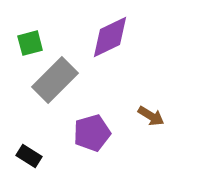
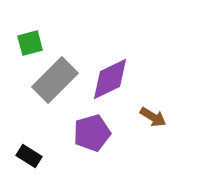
purple diamond: moved 42 px down
brown arrow: moved 2 px right, 1 px down
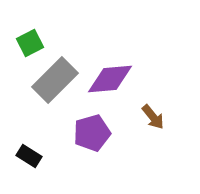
green square: rotated 12 degrees counterclockwise
purple diamond: rotated 21 degrees clockwise
brown arrow: rotated 20 degrees clockwise
